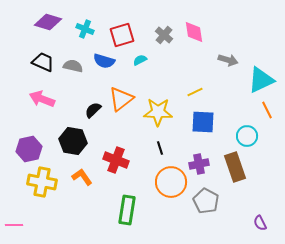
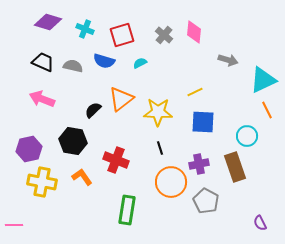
pink diamond: rotated 15 degrees clockwise
cyan semicircle: moved 3 px down
cyan triangle: moved 2 px right
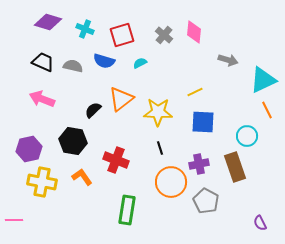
pink line: moved 5 px up
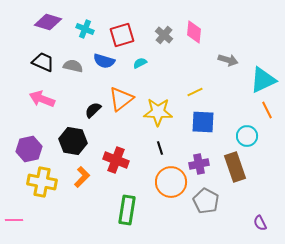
orange L-shape: rotated 80 degrees clockwise
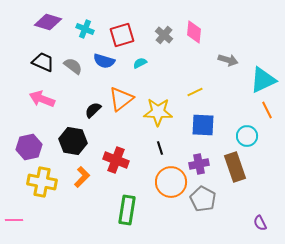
gray semicircle: rotated 24 degrees clockwise
blue square: moved 3 px down
purple hexagon: moved 2 px up
gray pentagon: moved 3 px left, 2 px up
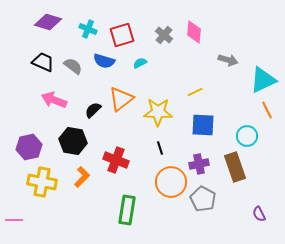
cyan cross: moved 3 px right
pink arrow: moved 12 px right, 1 px down
purple semicircle: moved 1 px left, 9 px up
